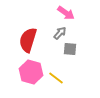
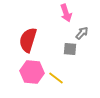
pink arrow: rotated 36 degrees clockwise
gray arrow: moved 22 px right
pink hexagon: moved 1 px right; rotated 10 degrees counterclockwise
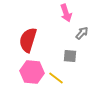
gray square: moved 7 px down
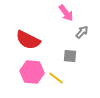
pink arrow: rotated 18 degrees counterclockwise
gray arrow: moved 1 px up
red semicircle: rotated 80 degrees counterclockwise
